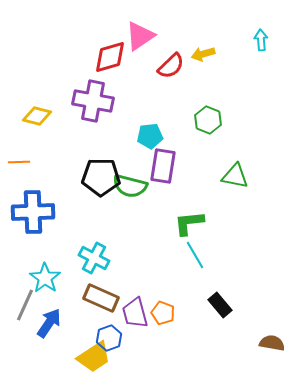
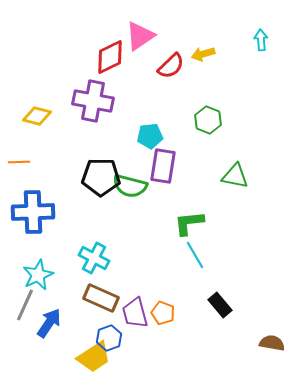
red diamond: rotated 9 degrees counterclockwise
cyan star: moved 7 px left, 3 px up; rotated 12 degrees clockwise
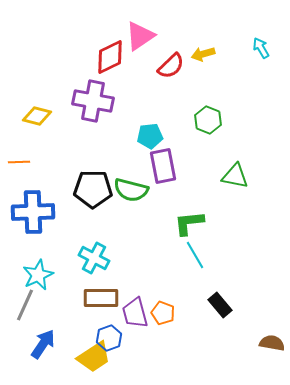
cyan arrow: moved 8 px down; rotated 25 degrees counterclockwise
purple rectangle: rotated 20 degrees counterclockwise
black pentagon: moved 8 px left, 12 px down
green semicircle: moved 1 px right, 4 px down
brown rectangle: rotated 24 degrees counterclockwise
blue arrow: moved 6 px left, 21 px down
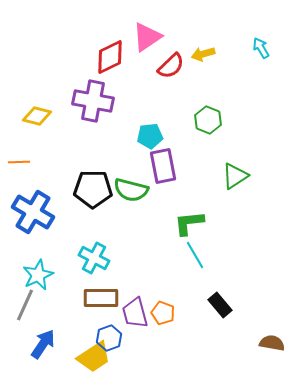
pink triangle: moved 7 px right, 1 px down
green triangle: rotated 44 degrees counterclockwise
blue cross: rotated 33 degrees clockwise
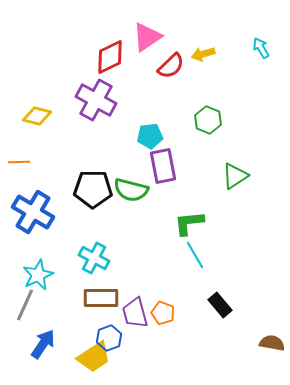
purple cross: moved 3 px right, 1 px up; rotated 18 degrees clockwise
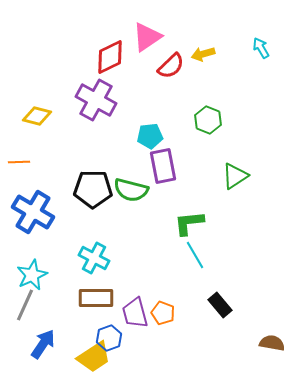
cyan star: moved 6 px left
brown rectangle: moved 5 px left
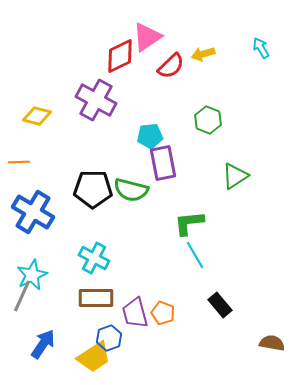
red diamond: moved 10 px right, 1 px up
purple rectangle: moved 3 px up
gray line: moved 3 px left, 9 px up
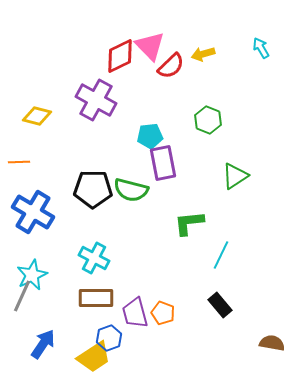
pink triangle: moved 3 px right, 9 px down; rotated 40 degrees counterclockwise
cyan line: moved 26 px right; rotated 56 degrees clockwise
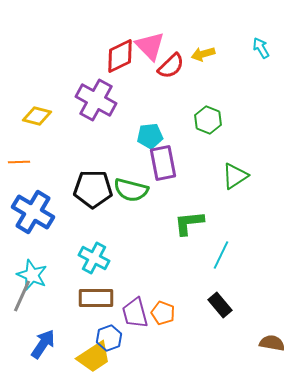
cyan star: rotated 24 degrees counterclockwise
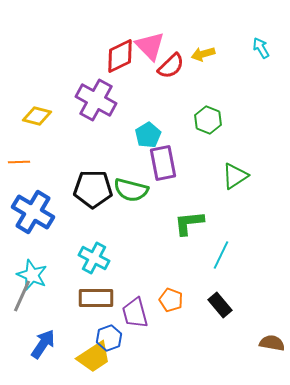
cyan pentagon: moved 2 px left, 1 px up; rotated 25 degrees counterclockwise
orange pentagon: moved 8 px right, 13 px up
